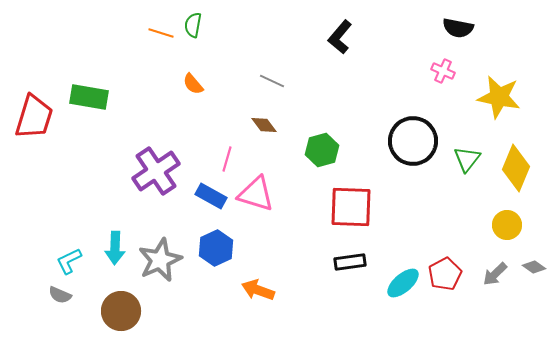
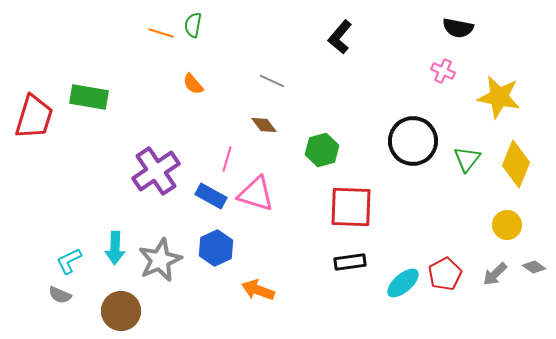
yellow diamond: moved 4 px up
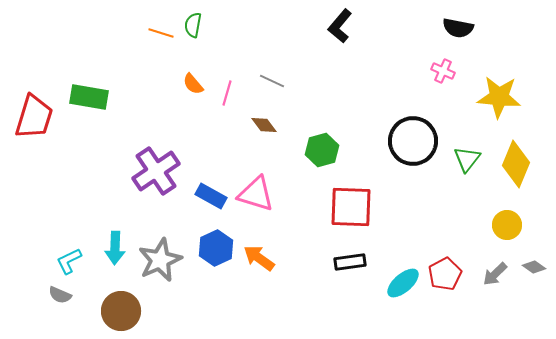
black L-shape: moved 11 px up
yellow star: rotated 6 degrees counterclockwise
pink line: moved 66 px up
orange arrow: moved 1 px right, 32 px up; rotated 16 degrees clockwise
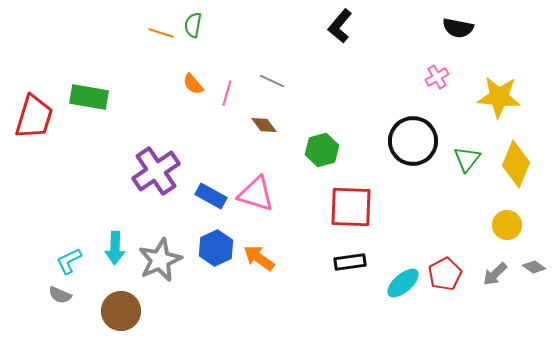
pink cross: moved 6 px left, 6 px down; rotated 35 degrees clockwise
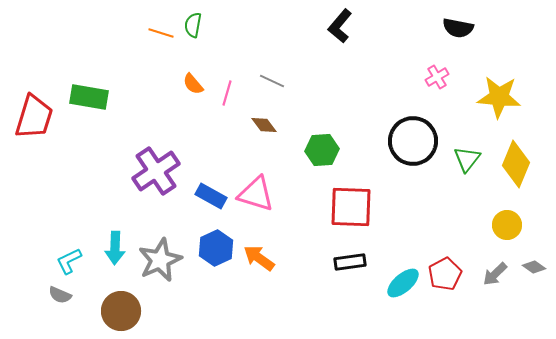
green hexagon: rotated 12 degrees clockwise
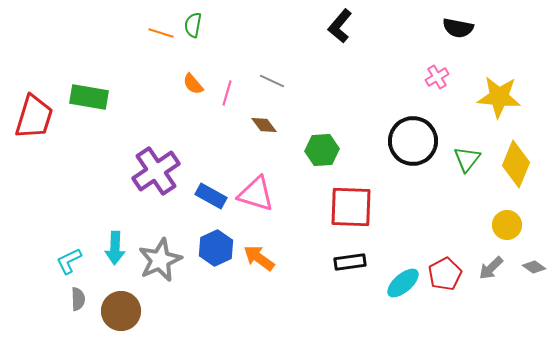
gray arrow: moved 4 px left, 6 px up
gray semicircle: moved 18 px right, 4 px down; rotated 115 degrees counterclockwise
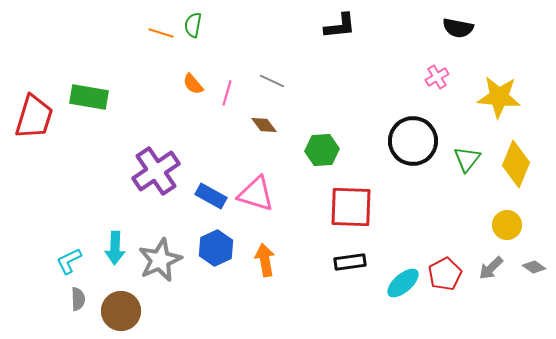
black L-shape: rotated 136 degrees counterclockwise
orange arrow: moved 6 px right, 2 px down; rotated 44 degrees clockwise
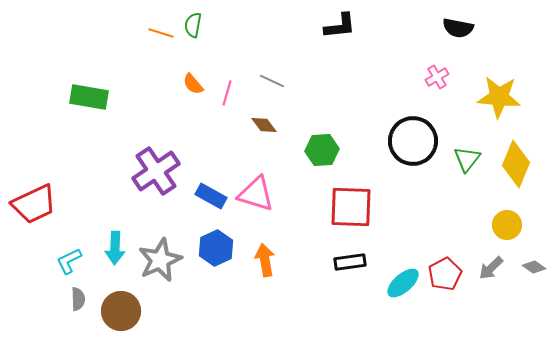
red trapezoid: moved 87 px down; rotated 48 degrees clockwise
